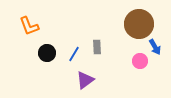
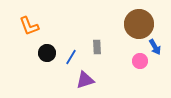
blue line: moved 3 px left, 3 px down
purple triangle: rotated 18 degrees clockwise
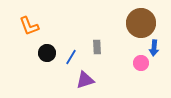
brown circle: moved 2 px right, 1 px up
blue arrow: moved 1 px left, 1 px down; rotated 35 degrees clockwise
pink circle: moved 1 px right, 2 px down
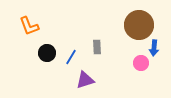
brown circle: moved 2 px left, 2 px down
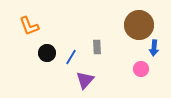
pink circle: moved 6 px down
purple triangle: rotated 30 degrees counterclockwise
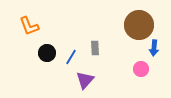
gray rectangle: moved 2 px left, 1 px down
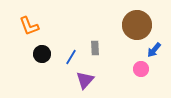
brown circle: moved 2 px left
blue arrow: moved 2 px down; rotated 35 degrees clockwise
black circle: moved 5 px left, 1 px down
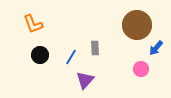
orange L-shape: moved 4 px right, 2 px up
blue arrow: moved 2 px right, 2 px up
black circle: moved 2 px left, 1 px down
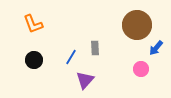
black circle: moved 6 px left, 5 px down
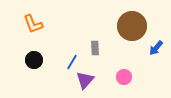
brown circle: moved 5 px left, 1 px down
blue line: moved 1 px right, 5 px down
pink circle: moved 17 px left, 8 px down
